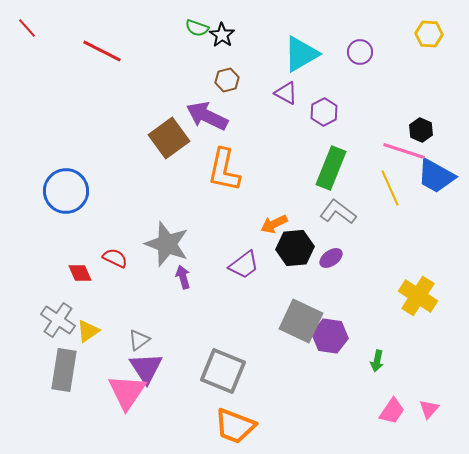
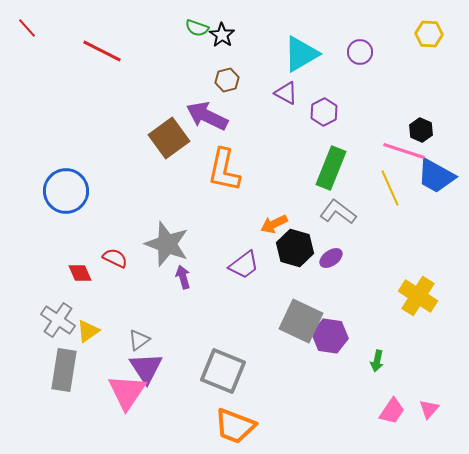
black hexagon at (295, 248): rotated 21 degrees clockwise
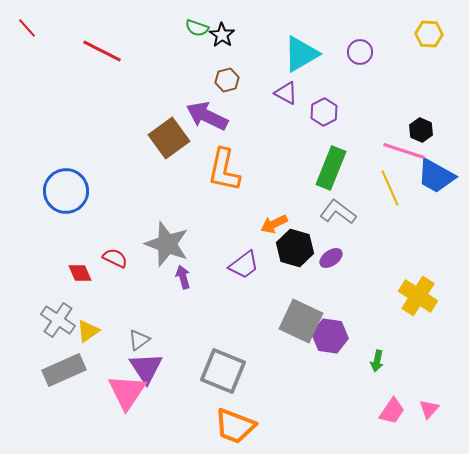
gray rectangle at (64, 370): rotated 57 degrees clockwise
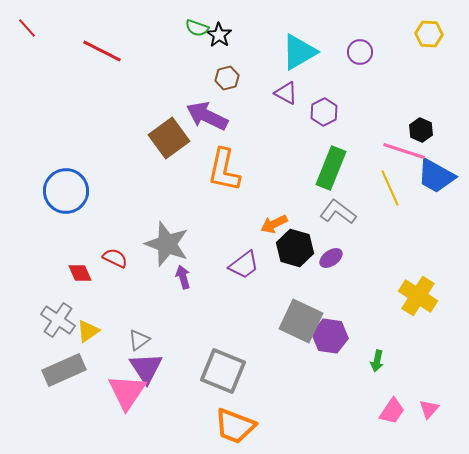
black star at (222, 35): moved 3 px left
cyan triangle at (301, 54): moved 2 px left, 2 px up
brown hexagon at (227, 80): moved 2 px up
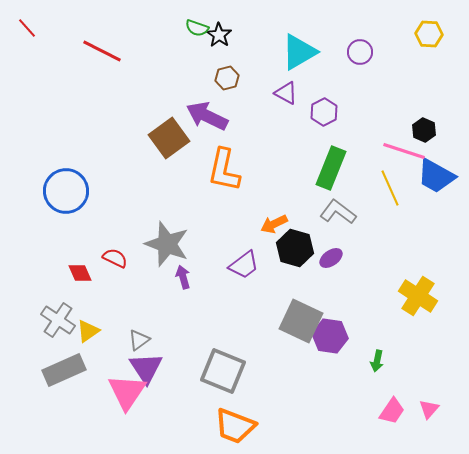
black hexagon at (421, 130): moved 3 px right
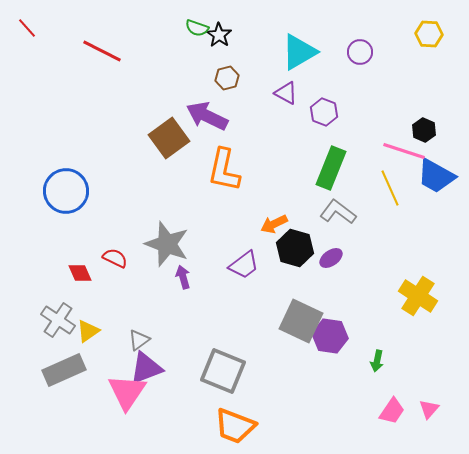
purple hexagon at (324, 112): rotated 12 degrees counterclockwise
purple triangle at (146, 368): rotated 42 degrees clockwise
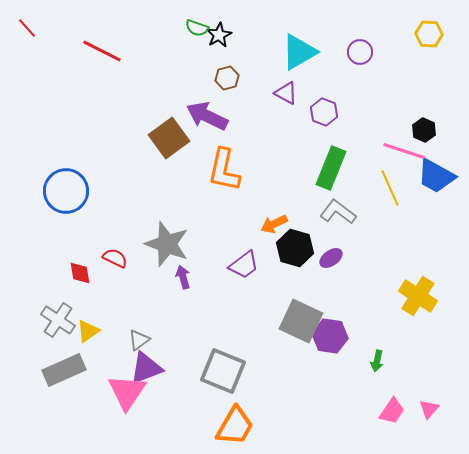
black star at (219, 35): rotated 10 degrees clockwise
red diamond at (80, 273): rotated 15 degrees clockwise
orange trapezoid at (235, 426): rotated 81 degrees counterclockwise
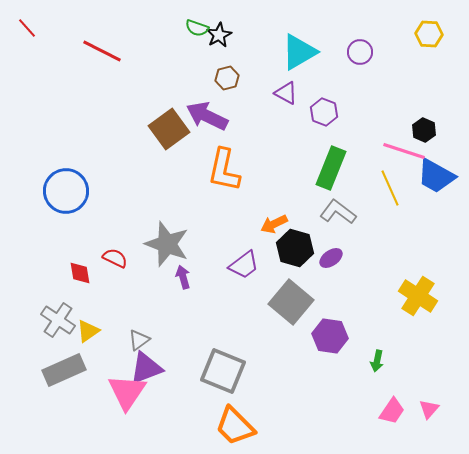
brown square at (169, 138): moved 9 px up
gray square at (301, 321): moved 10 px left, 19 px up; rotated 15 degrees clockwise
orange trapezoid at (235, 426): rotated 105 degrees clockwise
